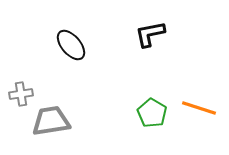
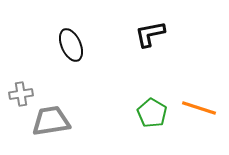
black ellipse: rotated 16 degrees clockwise
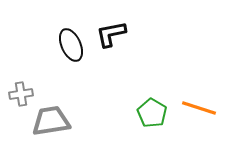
black L-shape: moved 39 px left
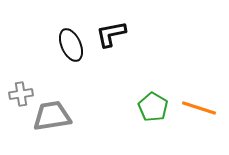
green pentagon: moved 1 px right, 6 px up
gray trapezoid: moved 1 px right, 5 px up
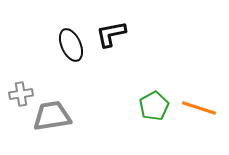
green pentagon: moved 1 px right, 1 px up; rotated 12 degrees clockwise
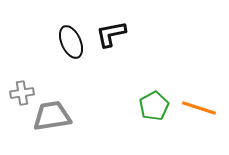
black ellipse: moved 3 px up
gray cross: moved 1 px right, 1 px up
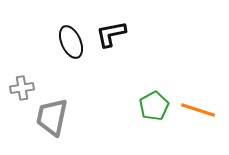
gray cross: moved 5 px up
orange line: moved 1 px left, 2 px down
gray trapezoid: moved 1 px down; rotated 69 degrees counterclockwise
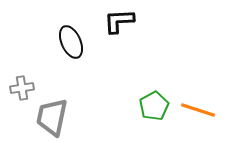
black L-shape: moved 8 px right, 13 px up; rotated 8 degrees clockwise
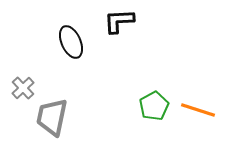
gray cross: moved 1 px right; rotated 35 degrees counterclockwise
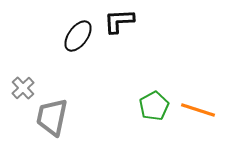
black ellipse: moved 7 px right, 6 px up; rotated 60 degrees clockwise
